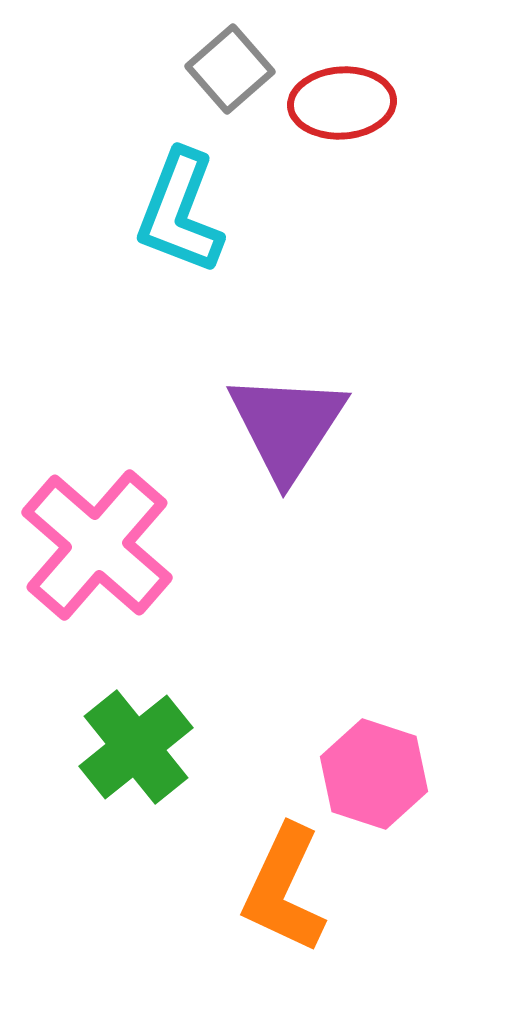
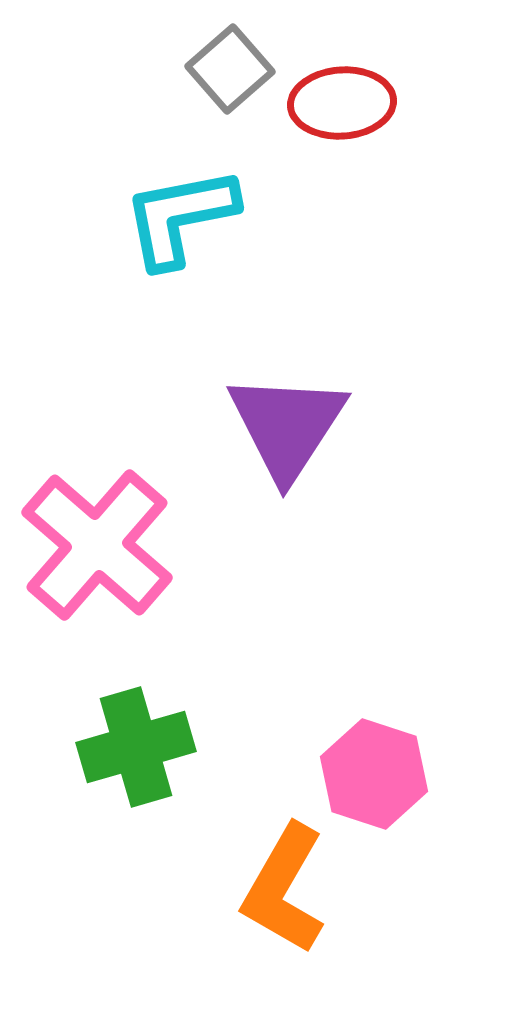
cyan L-shape: moved 5 px down; rotated 58 degrees clockwise
green cross: rotated 23 degrees clockwise
orange L-shape: rotated 5 degrees clockwise
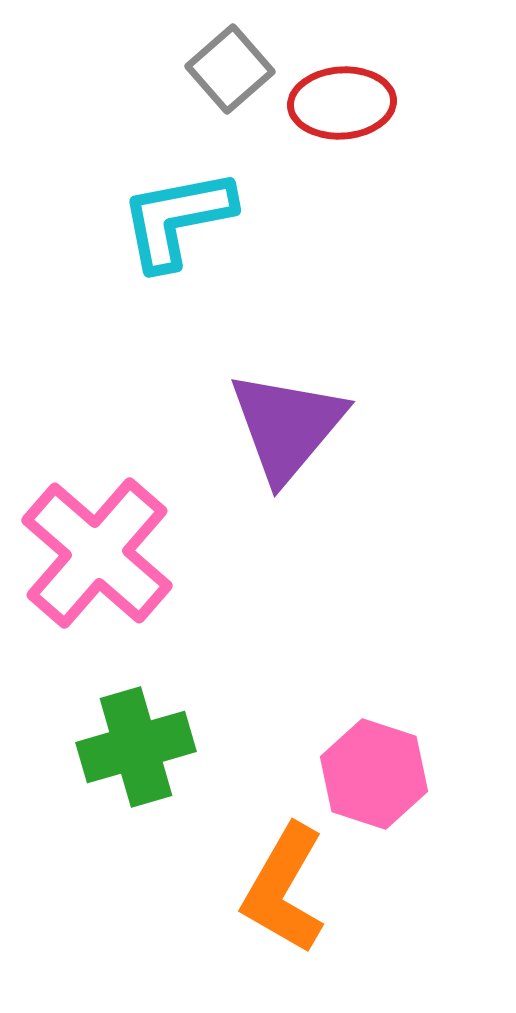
cyan L-shape: moved 3 px left, 2 px down
purple triangle: rotated 7 degrees clockwise
pink cross: moved 8 px down
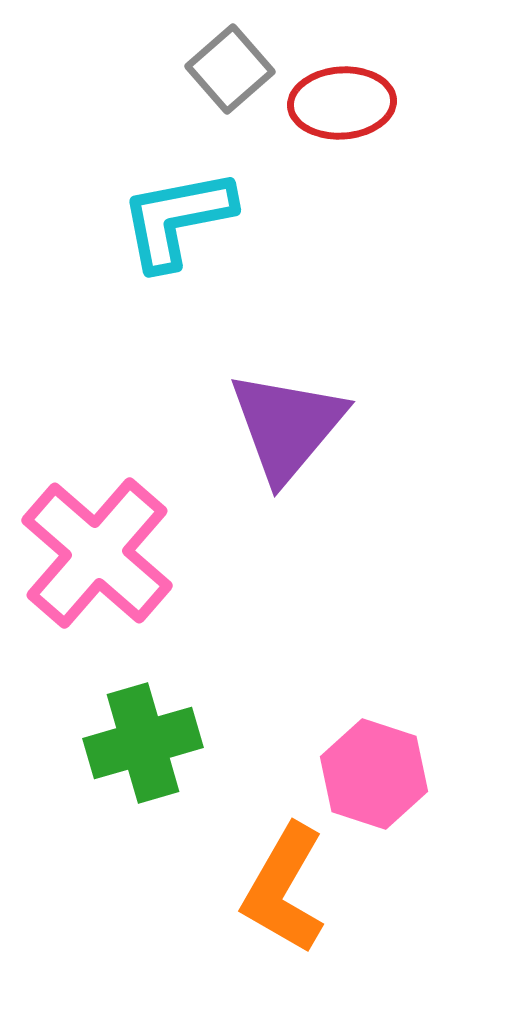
green cross: moved 7 px right, 4 px up
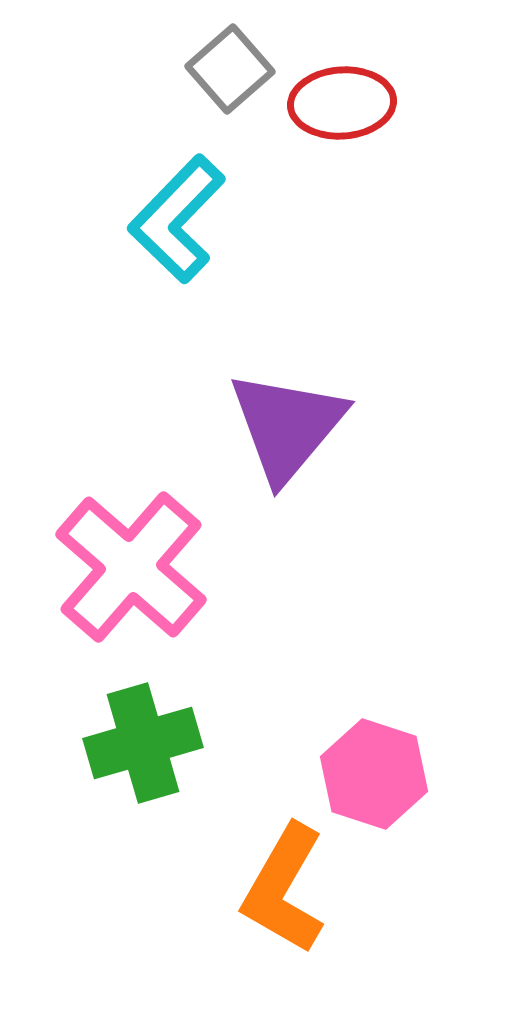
cyan L-shape: rotated 35 degrees counterclockwise
pink cross: moved 34 px right, 14 px down
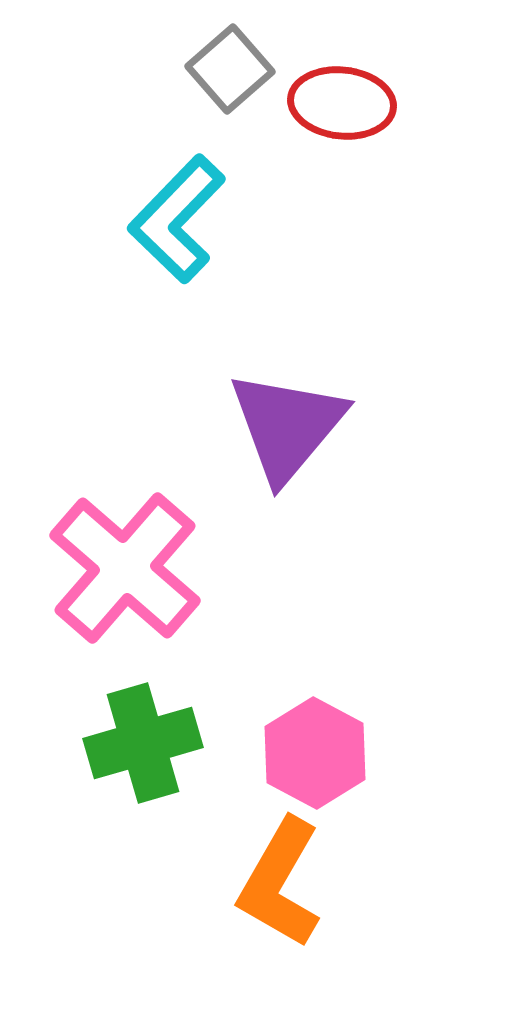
red ellipse: rotated 10 degrees clockwise
pink cross: moved 6 px left, 1 px down
pink hexagon: moved 59 px left, 21 px up; rotated 10 degrees clockwise
orange L-shape: moved 4 px left, 6 px up
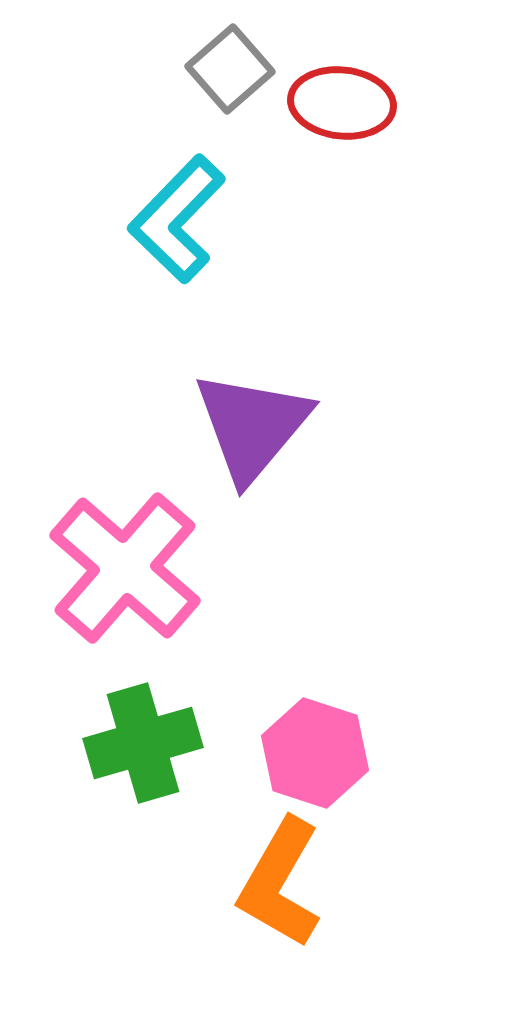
purple triangle: moved 35 px left
pink hexagon: rotated 10 degrees counterclockwise
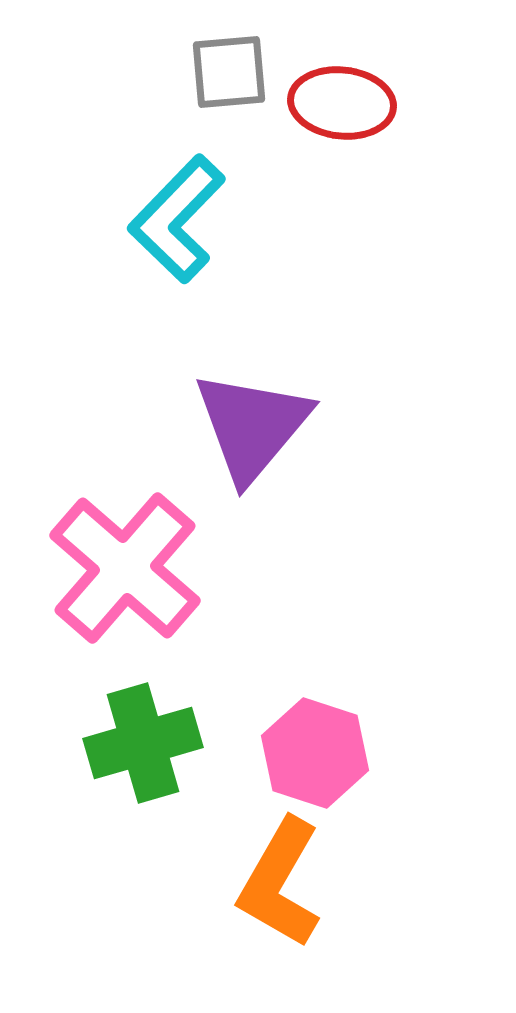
gray square: moved 1 px left, 3 px down; rotated 36 degrees clockwise
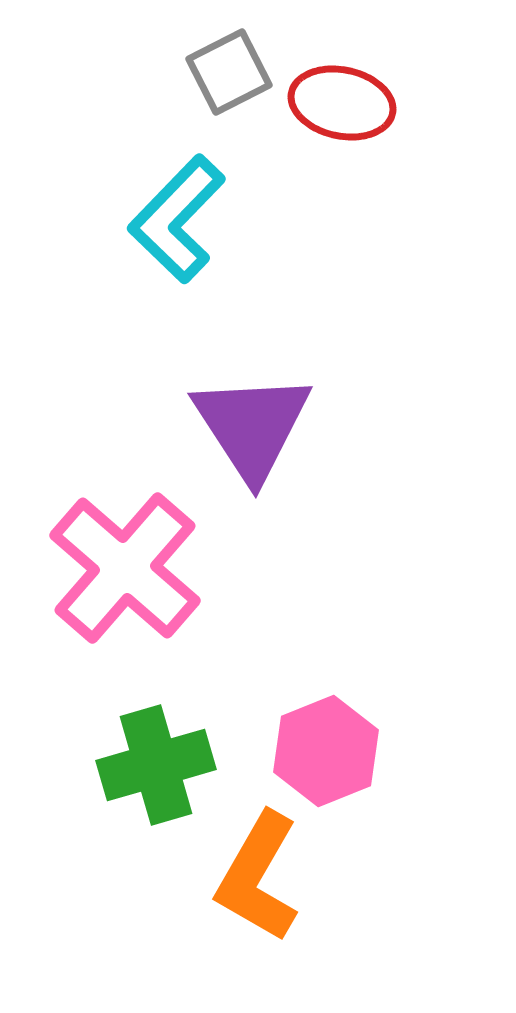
gray square: rotated 22 degrees counterclockwise
red ellipse: rotated 6 degrees clockwise
purple triangle: rotated 13 degrees counterclockwise
green cross: moved 13 px right, 22 px down
pink hexagon: moved 11 px right, 2 px up; rotated 20 degrees clockwise
orange L-shape: moved 22 px left, 6 px up
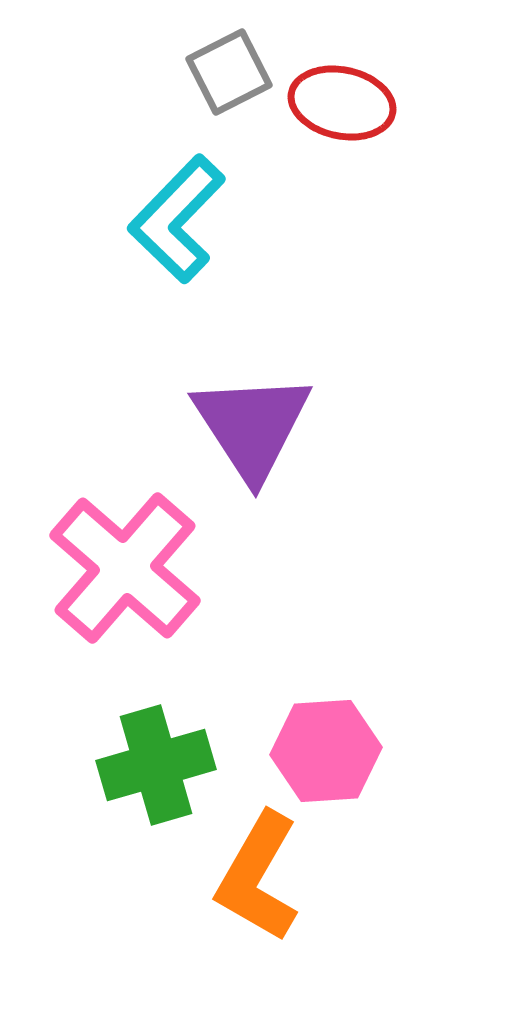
pink hexagon: rotated 18 degrees clockwise
